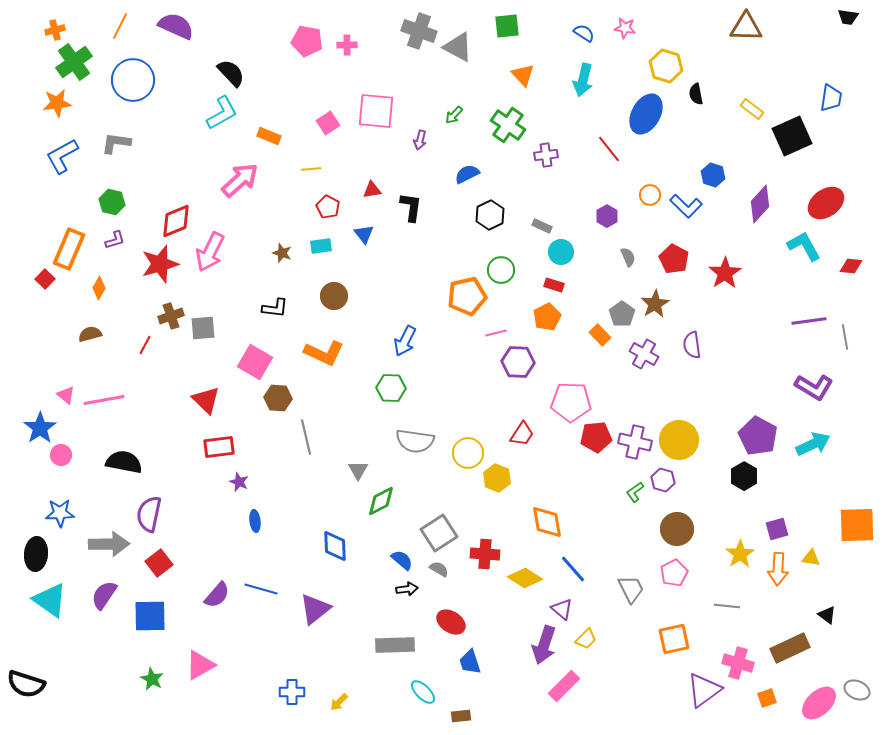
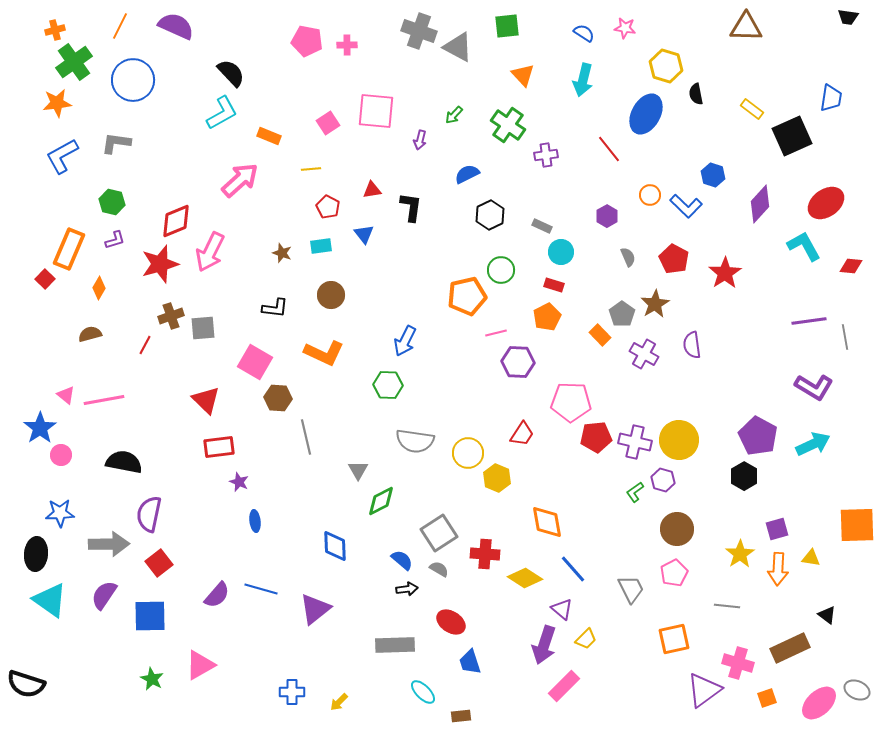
brown circle at (334, 296): moved 3 px left, 1 px up
green hexagon at (391, 388): moved 3 px left, 3 px up
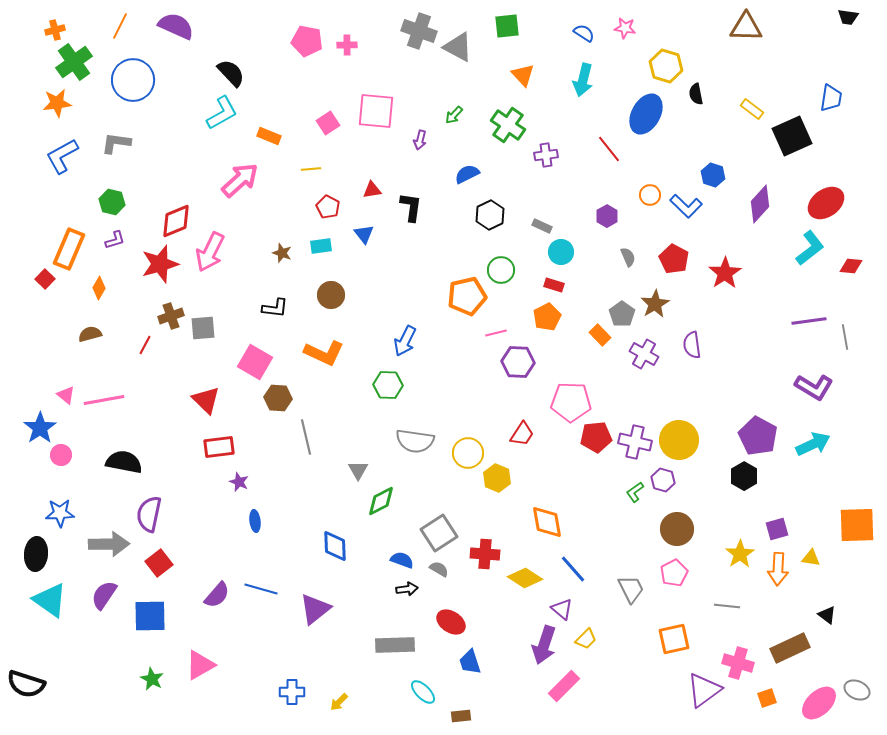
cyan L-shape at (804, 246): moved 6 px right, 2 px down; rotated 81 degrees clockwise
blue semicircle at (402, 560): rotated 20 degrees counterclockwise
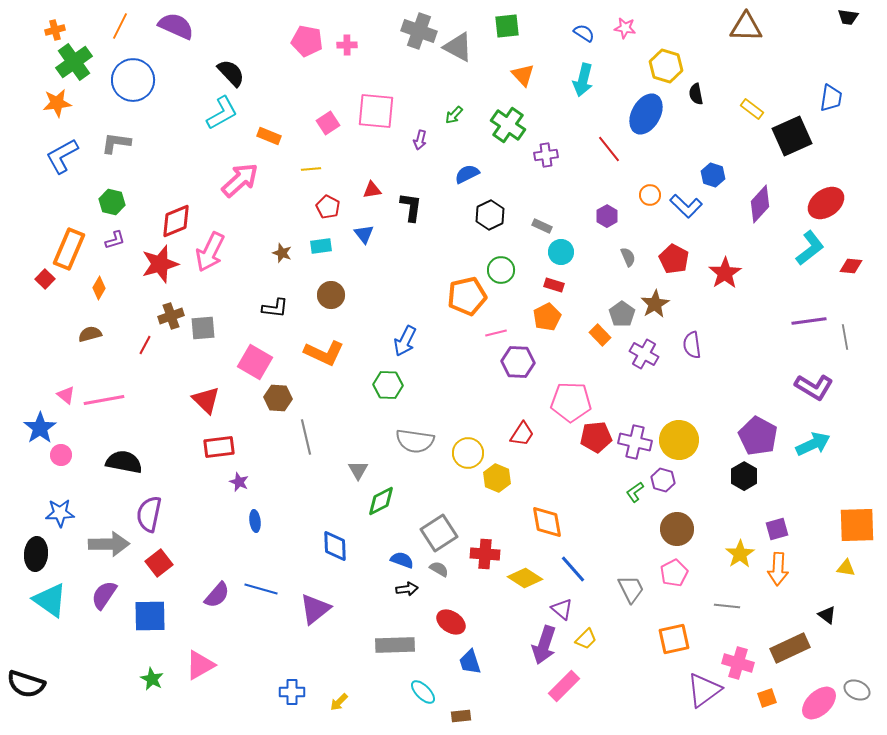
yellow triangle at (811, 558): moved 35 px right, 10 px down
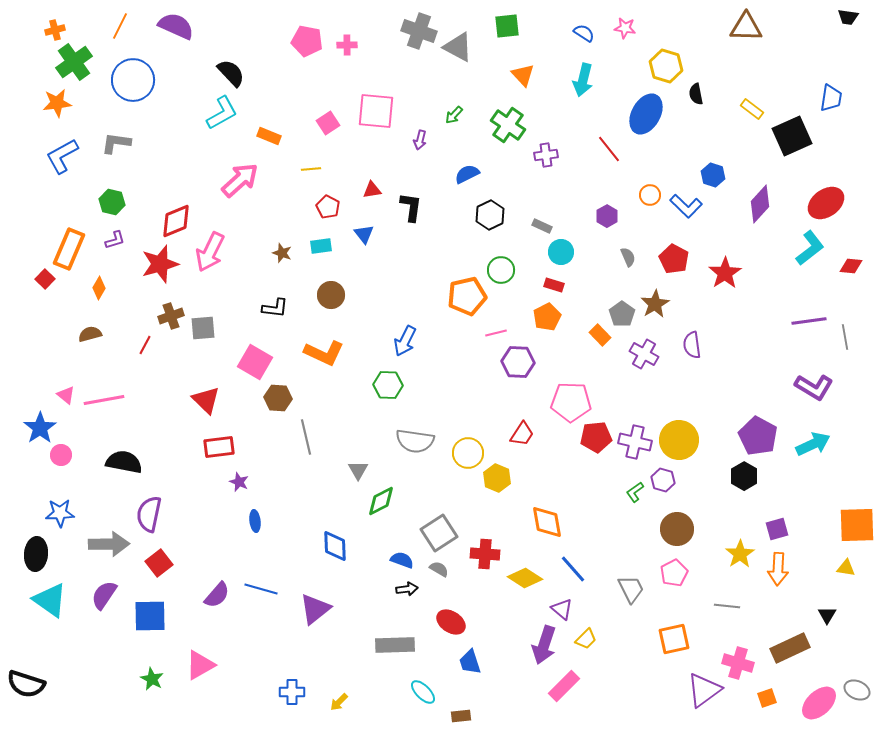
black triangle at (827, 615): rotated 24 degrees clockwise
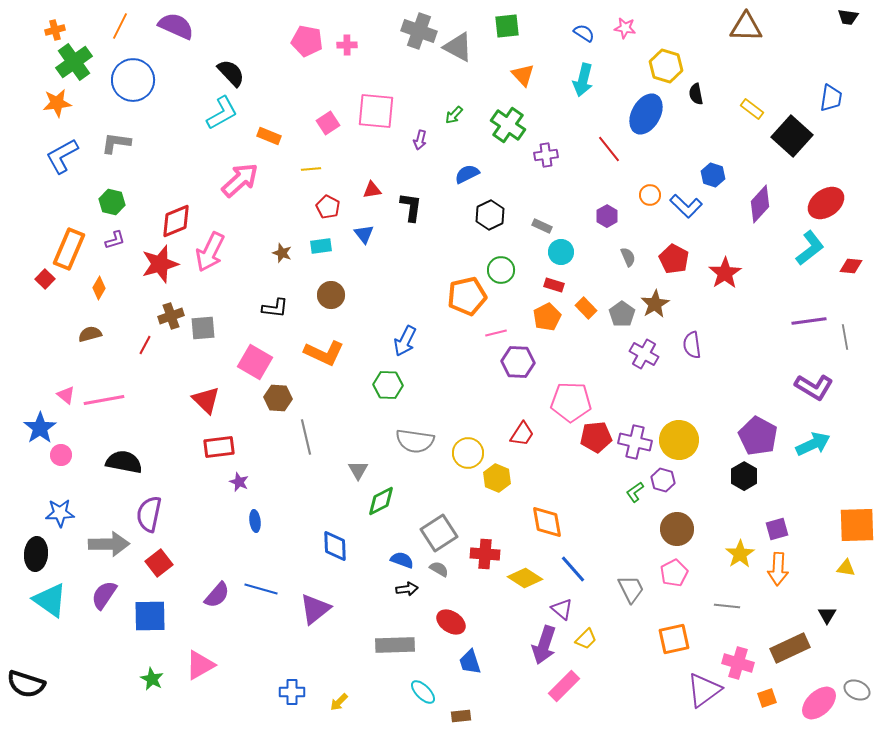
black square at (792, 136): rotated 24 degrees counterclockwise
orange rectangle at (600, 335): moved 14 px left, 27 px up
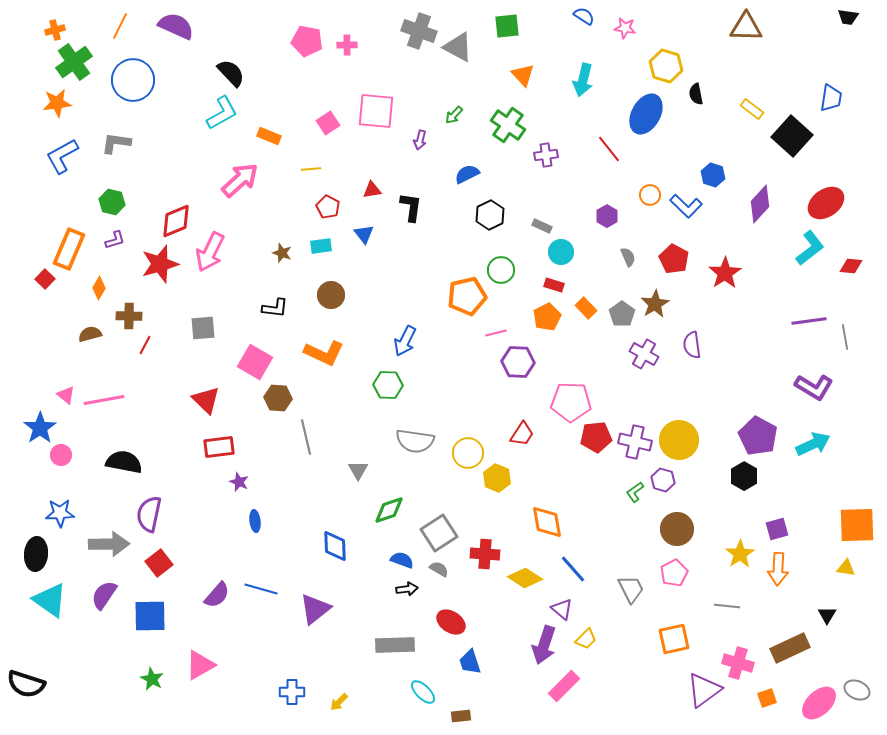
blue semicircle at (584, 33): moved 17 px up
brown cross at (171, 316): moved 42 px left; rotated 20 degrees clockwise
green diamond at (381, 501): moved 8 px right, 9 px down; rotated 8 degrees clockwise
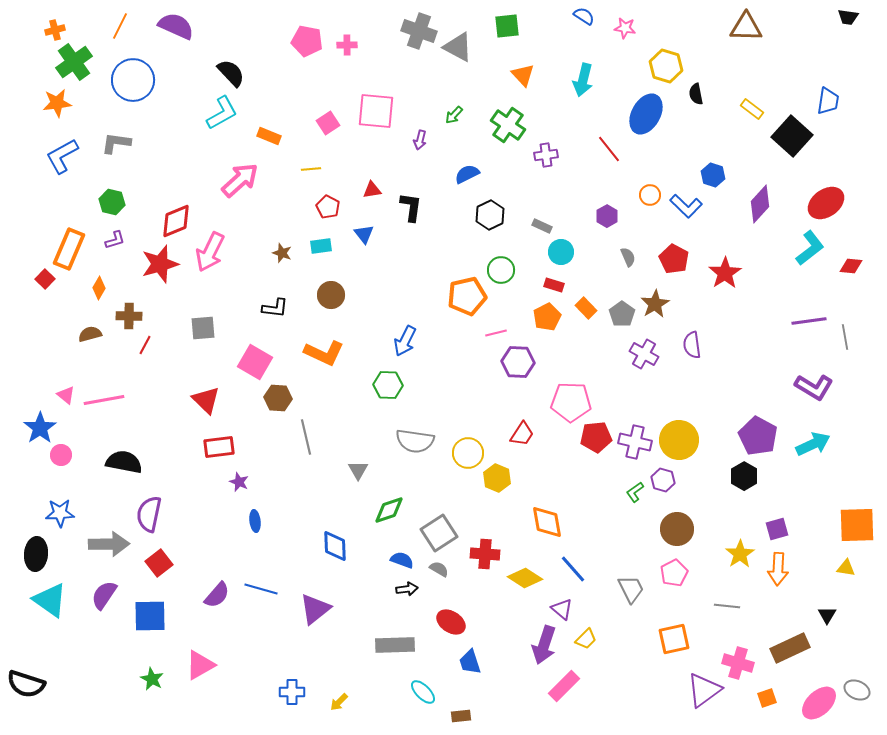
blue trapezoid at (831, 98): moved 3 px left, 3 px down
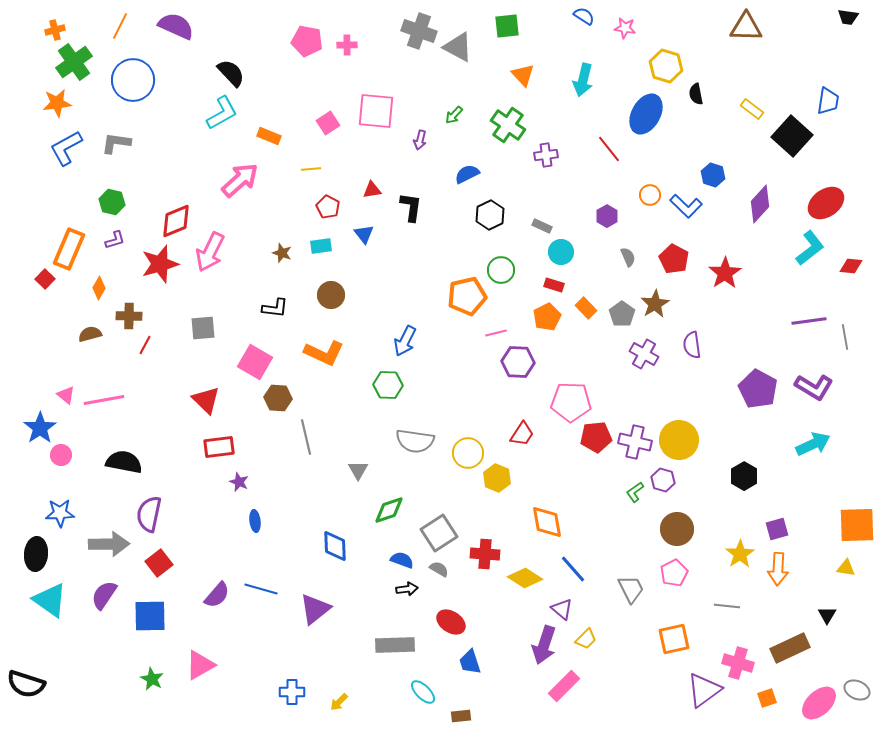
blue L-shape at (62, 156): moved 4 px right, 8 px up
purple pentagon at (758, 436): moved 47 px up
